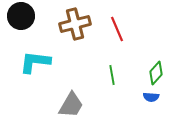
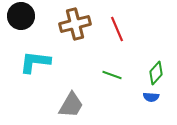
green line: rotated 60 degrees counterclockwise
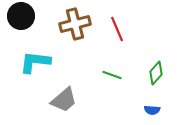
blue semicircle: moved 1 px right, 13 px down
gray trapezoid: moved 7 px left, 5 px up; rotated 20 degrees clockwise
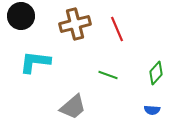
green line: moved 4 px left
gray trapezoid: moved 9 px right, 7 px down
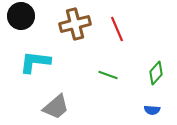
gray trapezoid: moved 17 px left
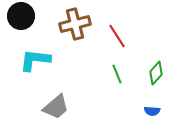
red line: moved 7 px down; rotated 10 degrees counterclockwise
cyan L-shape: moved 2 px up
green line: moved 9 px right, 1 px up; rotated 48 degrees clockwise
blue semicircle: moved 1 px down
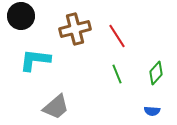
brown cross: moved 5 px down
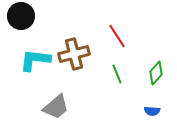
brown cross: moved 1 px left, 25 px down
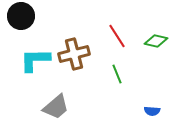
cyan L-shape: rotated 8 degrees counterclockwise
green diamond: moved 32 px up; rotated 60 degrees clockwise
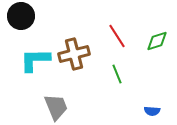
green diamond: moved 1 px right; rotated 30 degrees counterclockwise
gray trapezoid: rotated 72 degrees counterclockwise
